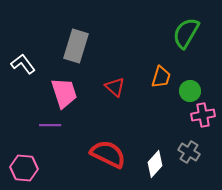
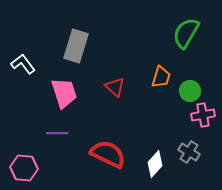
purple line: moved 7 px right, 8 px down
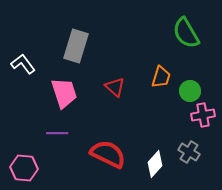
green semicircle: rotated 60 degrees counterclockwise
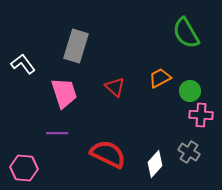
orange trapezoid: moved 1 px left, 1 px down; rotated 135 degrees counterclockwise
pink cross: moved 2 px left; rotated 15 degrees clockwise
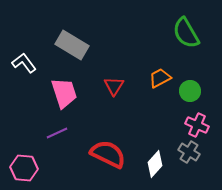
gray rectangle: moved 4 px left, 1 px up; rotated 76 degrees counterclockwise
white L-shape: moved 1 px right, 1 px up
red triangle: moved 1 px left, 1 px up; rotated 20 degrees clockwise
pink cross: moved 4 px left, 10 px down; rotated 20 degrees clockwise
purple line: rotated 25 degrees counterclockwise
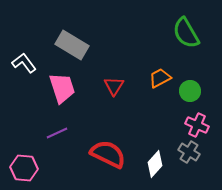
pink trapezoid: moved 2 px left, 5 px up
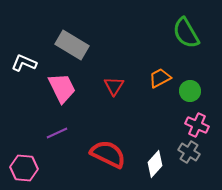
white L-shape: rotated 30 degrees counterclockwise
pink trapezoid: rotated 8 degrees counterclockwise
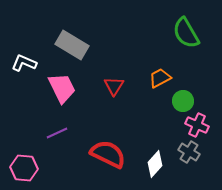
green circle: moved 7 px left, 10 px down
